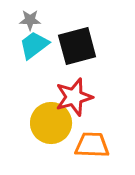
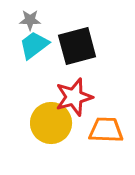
orange trapezoid: moved 14 px right, 15 px up
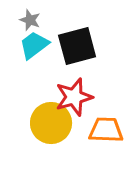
gray star: rotated 20 degrees clockwise
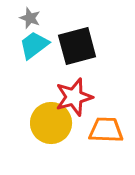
gray star: moved 2 px up
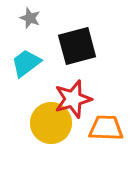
cyan trapezoid: moved 8 px left, 18 px down
red star: moved 1 px left, 2 px down
orange trapezoid: moved 2 px up
